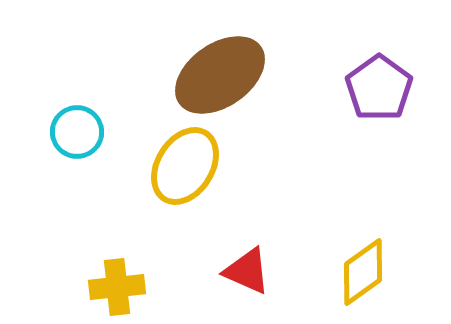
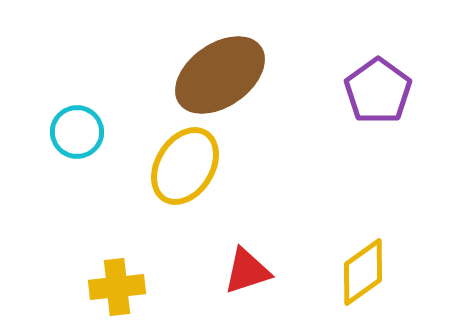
purple pentagon: moved 1 px left, 3 px down
red triangle: rotated 42 degrees counterclockwise
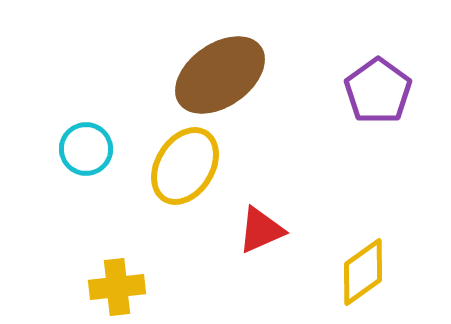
cyan circle: moved 9 px right, 17 px down
red triangle: moved 14 px right, 41 px up; rotated 6 degrees counterclockwise
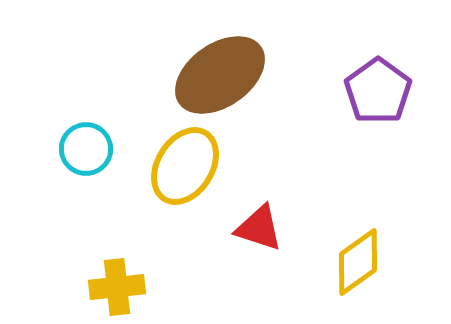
red triangle: moved 2 px left, 2 px up; rotated 42 degrees clockwise
yellow diamond: moved 5 px left, 10 px up
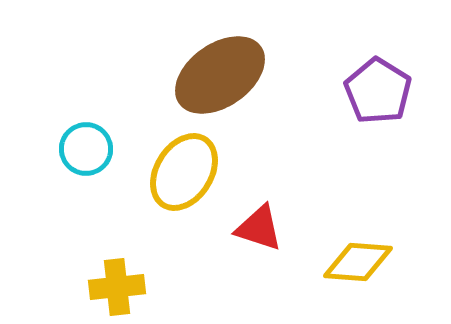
purple pentagon: rotated 4 degrees counterclockwise
yellow ellipse: moved 1 px left, 6 px down
yellow diamond: rotated 40 degrees clockwise
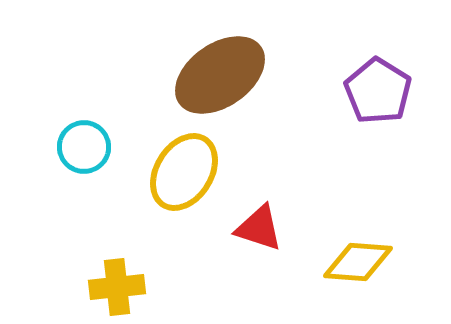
cyan circle: moved 2 px left, 2 px up
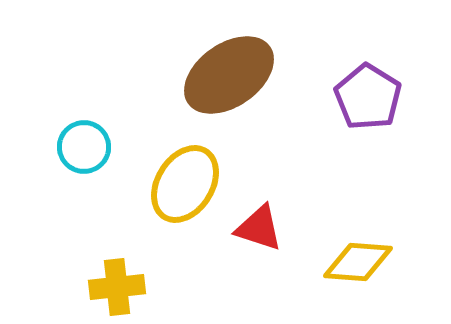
brown ellipse: moved 9 px right
purple pentagon: moved 10 px left, 6 px down
yellow ellipse: moved 1 px right, 12 px down
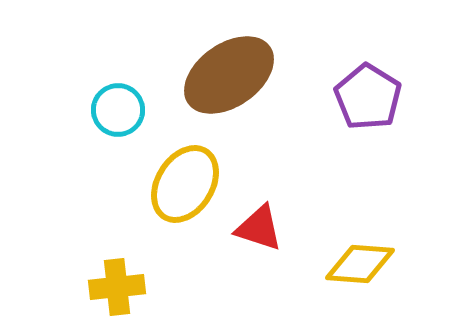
cyan circle: moved 34 px right, 37 px up
yellow diamond: moved 2 px right, 2 px down
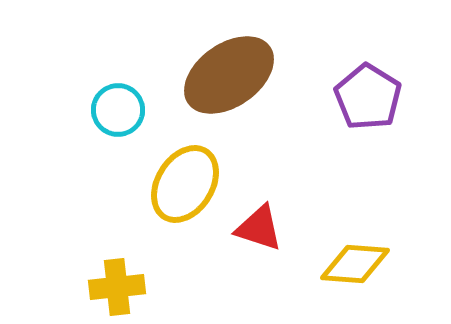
yellow diamond: moved 5 px left
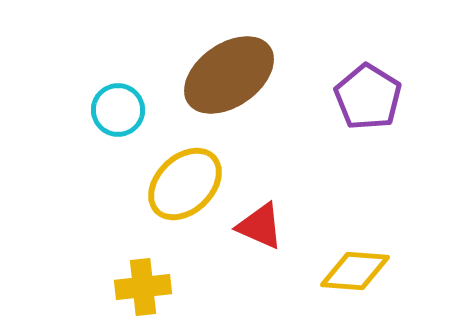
yellow ellipse: rotated 14 degrees clockwise
red triangle: moved 1 px right, 2 px up; rotated 6 degrees clockwise
yellow diamond: moved 7 px down
yellow cross: moved 26 px right
